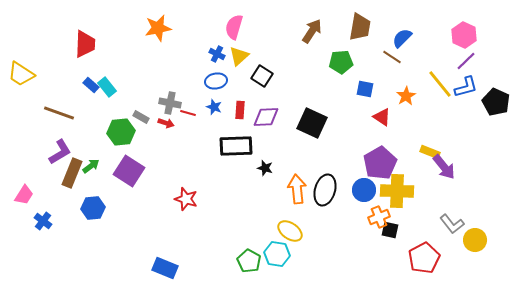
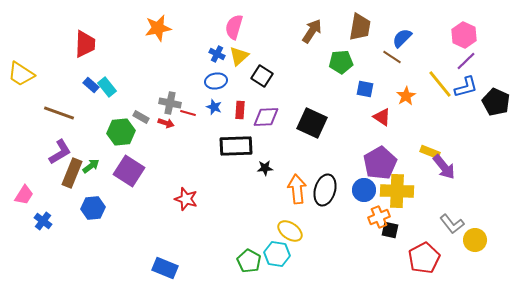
black star at (265, 168): rotated 21 degrees counterclockwise
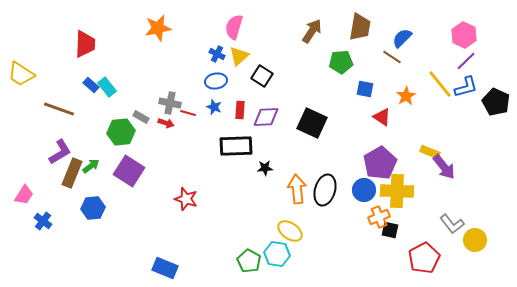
brown line at (59, 113): moved 4 px up
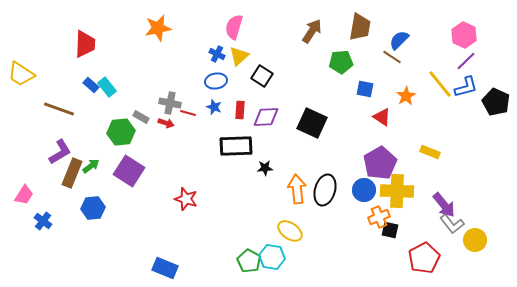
blue semicircle at (402, 38): moved 3 px left, 2 px down
purple arrow at (444, 167): moved 38 px down
cyan hexagon at (277, 254): moved 5 px left, 3 px down
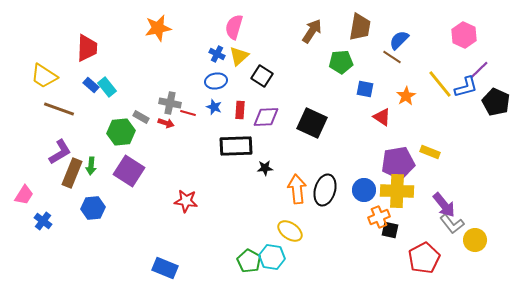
red trapezoid at (85, 44): moved 2 px right, 4 px down
purple line at (466, 61): moved 13 px right, 9 px down
yellow trapezoid at (21, 74): moved 23 px right, 2 px down
purple pentagon at (380, 163): moved 18 px right; rotated 20 degrees clockwise
green arrow at (91, 166): rotated 132 degrees clockwise
red star at (186, 199): moved 2 px down; rotated 10 degrees counterclockwise
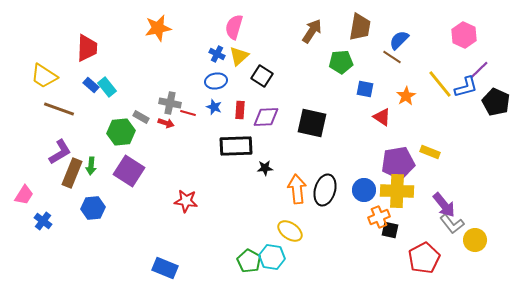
black square at (312, 123): rotated 12 degrees counterclockwise
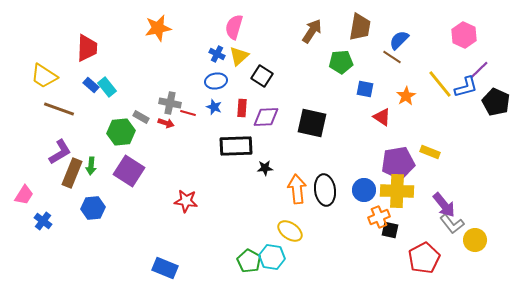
red rectangle at (240, 110): moved 2 px right, 2 px up
black ellipse at (325, 190): rotated 24 degrees counterclockwise
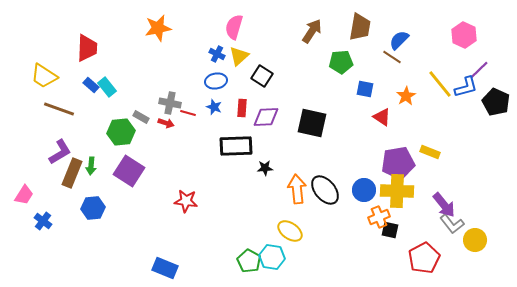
black ellipse at (325, 190): rotated 32 degrees counterclockwise
